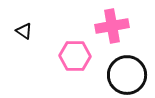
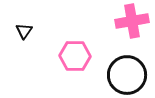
pink cross: moved 20 px right, 5 px up
black triangle: rotated 30 degrees clockwise
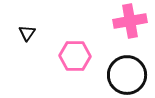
pink cross: moved 2 px left
black triangle: moved 3 px right, 2 px down
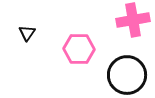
pink cross: moved 3 px right, 1 px up
pink hexagon: moved 4 px right, 7 px up
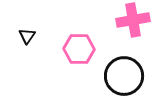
black triangle: moved 3 px down
black circle: moved 3 px left, 1 px down
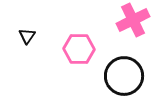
pink cross: rotated 16 degrees counterclockwise
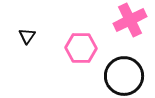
pink cross: moved 3 px left
pink hexagon: moved 2 px right, 1 px up
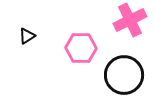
black triangle: rotated 24 degrees clockwise
black circle: moved 1 px up
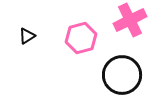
pink hexagon: moved 10 px up; rotated 16 degrees counterclockwise
black circle: moved 2 px left
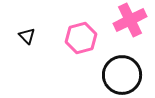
black triangle: rotated 42 degrees counterclockwise
